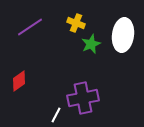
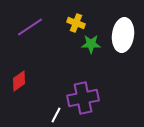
green star: rotated 24 degrees clockwise
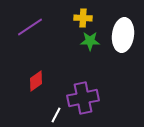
yellow cross: moved 7 px right, 5 px up; rotated 18 degrees counterclockwise
green star: moved 1 px left, 3 px up
red diamond: moved 17 px right
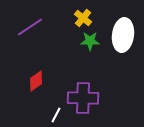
yellow cross: rotated 36 degrees clockwise
purple cross: rotated 12 degrees clockwise
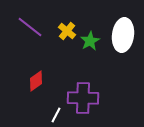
yellow cross: moved 16 px left, 13 px down
purple line: rotated 72 degrees clockwise
green star: rotated 30 degrees counterclockwise
